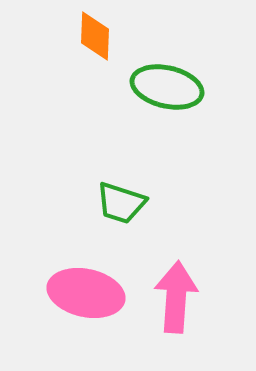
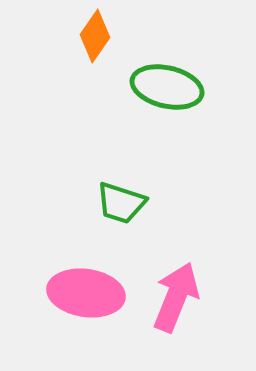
orange diamond: rotated 33 degrees clockwise
pink ellipse: rotated 4 degrees counterclockwise
pink arrow: rotated 18 degrees clockwise
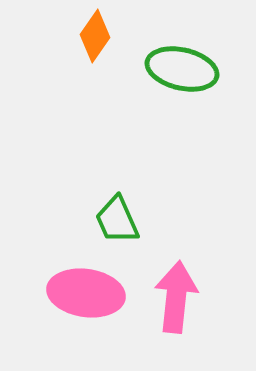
green ellipse: moved 15 px right, 18 px up
green trapezoid: moved 4 px left, 17 px down; rotated 48 degrees clockwise
pink arrow: rotated 16 degrees counterclockwise
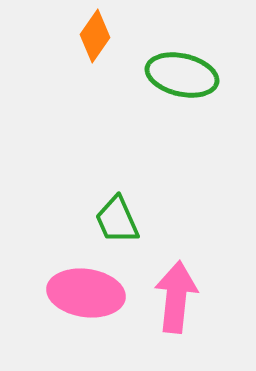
green ellipse: moved 6 px down
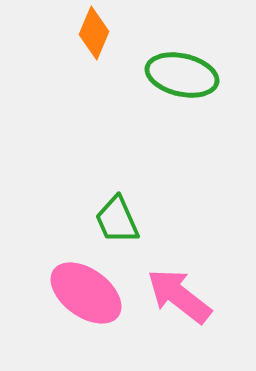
orange diamond: moved 1 px left, 3 px up; rotated 12 degrees counterclockwise
pink ellipse: rotated 28 degrees clockwise
pink arrow: moved 3 px right, 1 px up; rotated 58 degrees counterclockwise
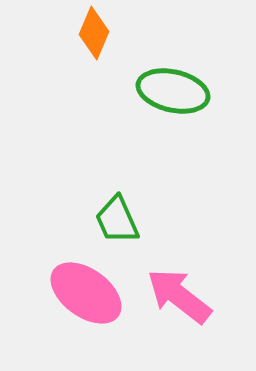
green ellipse: moved 9 px left, 16 px down
